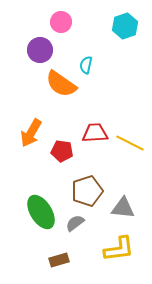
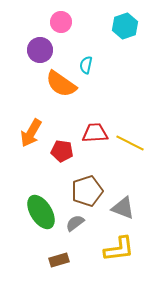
gray triangle: rotated 15 degrees clockwise
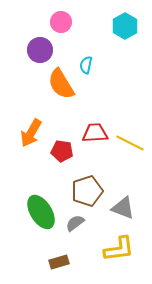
cyan hexagon: rotated 10 degrees counterclockwise
orange semicircle: rotated 24 degrees clockwise
brown rectangle: moved 2 px down
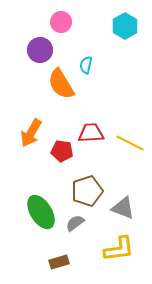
red trapezoid: moved 4 px left
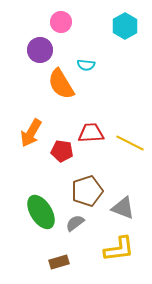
cyan semicircle: rotated 96 degrees counterclockwise
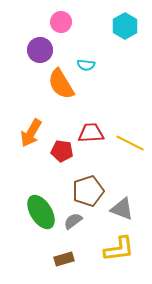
brown pentagon: moved 1 px right
gray triangle: moved 1 px left, 1 px down
gray semicircle: moved 2 px left, 2 px up
brown rectangle: moved 5 px right, 3 px up
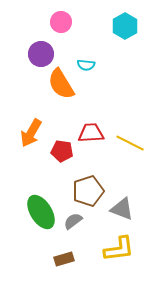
purple circle: moved 1 px right, 4 px down
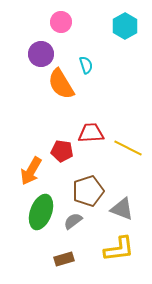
cyan semicircle: rotated 114 degrees counterclockwise
orange arrow: moved 38 px down
yellow line: moved 2 px left, 5 px down
green ellipse: rotated 52 degrees clockwise
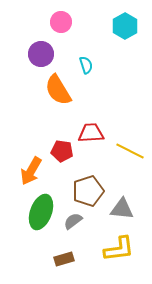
orange semicircle: moved 3 px left, 6 px down
yellow line: moved 2 px right, 3 px down
gray triangle: rotated 15 degrees counterclockwise
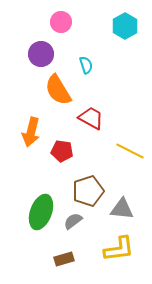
red trapezoid: moved 15 px up; rotated 32 degrees clockwise
orange arrow: moved 39 px up; rotated 16 degrees counterclockwise
